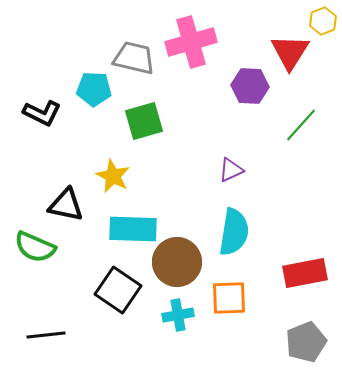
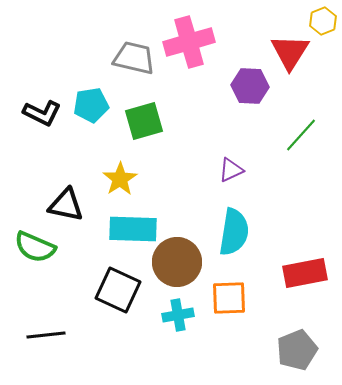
pink cross: moved 2 px left
cyan pentagon: moved 3 px left, 16 px down; rotated 12 degrees counterclockwise
green line: moved 10 px down
yellow star: moved 7 px right, 3 px down; rotated 12 degrees clockwise
black square: rotated 9 degrees counterclockwise
gray pentagon: moved 9 px left, 8 px down
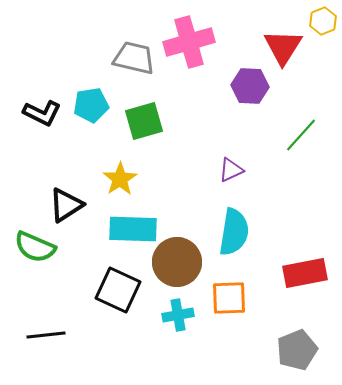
red triangle: moved 7 px left, 5 px up
black triangle: rotated 45 degrees counterclockwise
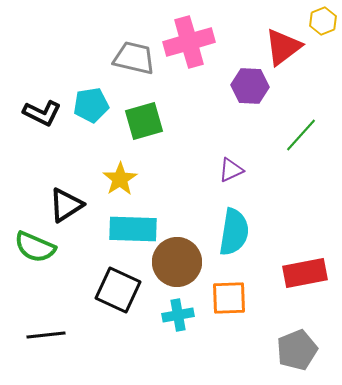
red triangle: rotated 21 degrees clockwise
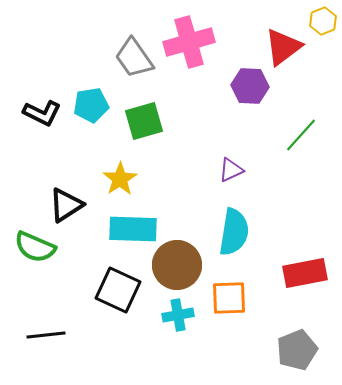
gray trapezoid: rotated 138 degrees counterclockwise
brown circle: moved 3 px down
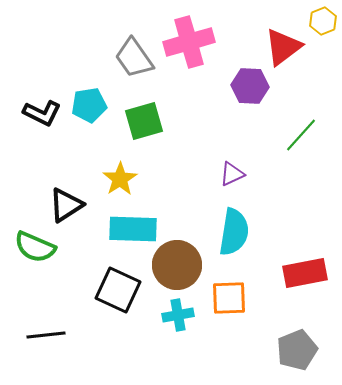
cyan pentagon: moved 2 px left
purple triangle: moved 1 px right, 4 px down
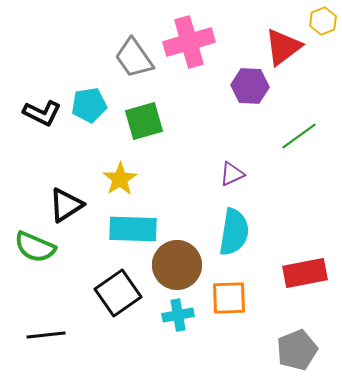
green line: moved 2 px left, 1 px down; rotated 12 degrees clockwise
black square: moved 3 px down; rotated 30 degrees clockwise
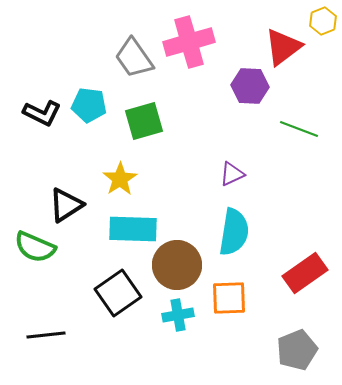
cyan pentagon: rotated 16 degrees clockwise
green line: moved 7 px up; rotated 57 degrees clockwise
red rectangle: rotated 24 degrees counterclockwise
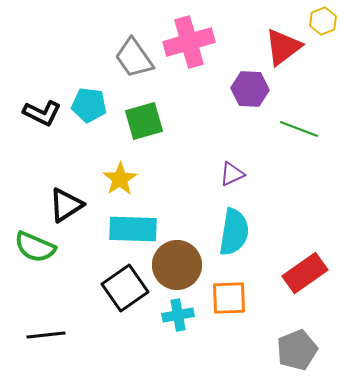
purple hexagon: moved 3 px down
black square: moved 7 px right, 5 px up
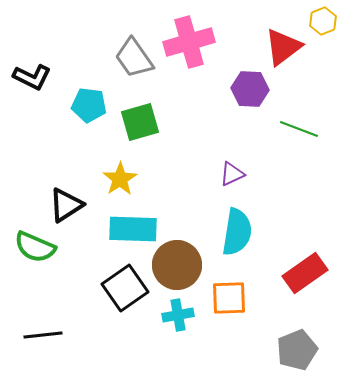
black L-shape: moved 10 px left, 36 px up
green square: moved 4 px left, 1 px down
cyan semicircle: moved 3 px right
black line: moved 3 px left
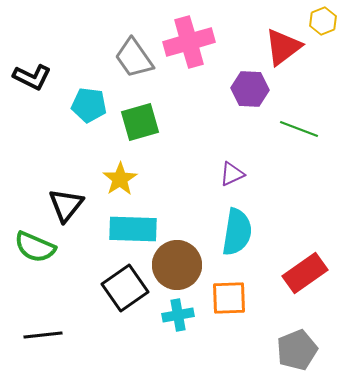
black triangle: rotated 18 degrees counterclockwise
